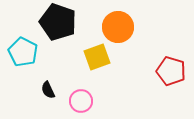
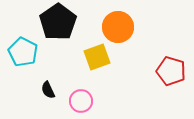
black pentagon: rotated 18 degrees clockwise
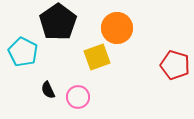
orange circle: moved 1 px left, 1 px down
red pentagon: moved 4 px right, 6 px up
pink circle: moved 3 px left, 4 px up
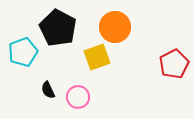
black pentagon: moved 6 px down; rotated 9 degrees counterclockwise
orange circle: moved 2 px left, 1 px up
cyan pentagon: rotated 24 degrees clockwise
red pentagon: moved 1 px left, 1 px up; rotated 28 degrees clockwise
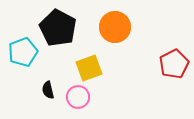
yellow square: moved 8 px left, 11 px down
black semicircle: rotated 12 degrees clockwise
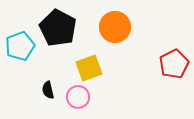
cyan pentagon: moved 3 px left, 6 px up
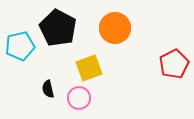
orange circle: moved 1 px down
cyan pentagon: rotated 8 degrees clockwise
black semicircle: moved 1 px up
pink circle: moved 1 px right, 1 px down
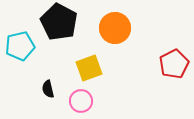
black pentagon: moved 1 px right, 6 px up
pink circle: moved 2 px right, 3 px down
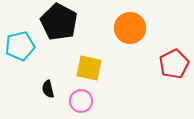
orange circle: moved 15 px right
yellow square: rotated 32 degrees clockwise
